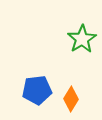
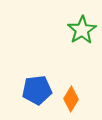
green star: moved 9 px up
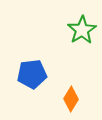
blue pentagon: moved 5 px left, 16 px up
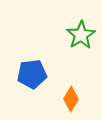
green star: moved 1 px left, 5 px down
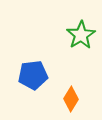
blue pentagon: moved 1 px right, 1 px down
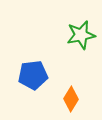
green star: rotated 20 degrees clockwise
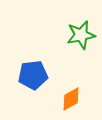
orange diamond: rotated 30 degrees clockwise
